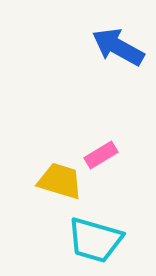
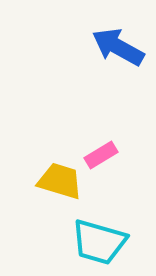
cyan trapezoid: moved 4 px right, 2 px down
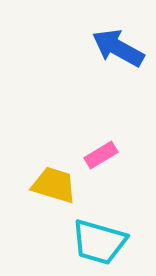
blue arrow: moved 1 px down
yellow trapezoid: moved 6 px left, 4 px down
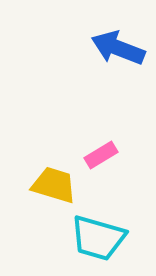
blue arrow: rotated 8 degrees counterclockwise
cyan trapezoid: moved 1 px left, 4 px up
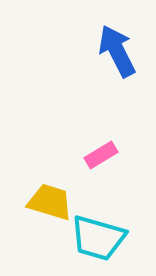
blue arrow: moved 1 px left, 3 px down; rotated 42 degrees clockwise
yellow trapezoid: moved 4 px left, 17 px down
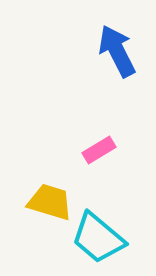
pink rectangle: moved 2 px left, 5 px up
cyan trapezoid: rotated 24 degrees clockwise
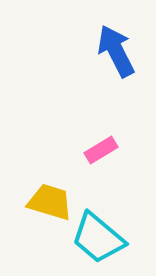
blue arrow: moved 1 px left
pink rectangle: moved 2 px right
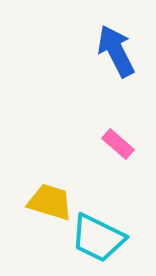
pink rectangle: moved 17 px right, 6 px up; rotated 72 degrees clockwise
cyan trapezoid: rotated 14 degrees counterclockwise
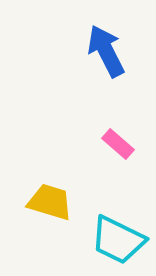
blue arrow: moved 10 px left
cyan trapezoid: moved 20 px right, 2 px down
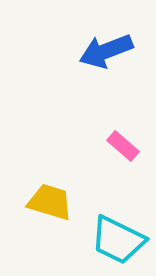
blue arrow: rotated 84 degrees counterclockwise
pink rectangle: moved 5 px right, 2 px down
